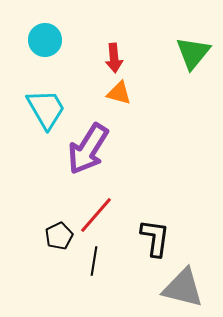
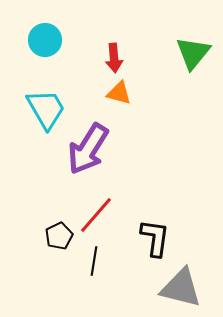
gray triangle: moved 2 px left
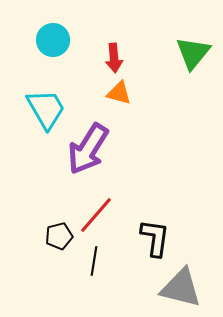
cyan circle: moved 8 px right
black pentagon: rotated 12 degrees clockwise
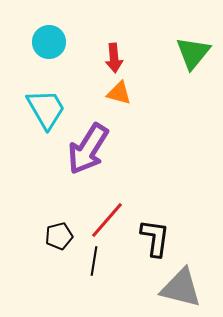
cyan circle: moved 4 px left, 2 px down
red line: moved 11 px right, 5 px down
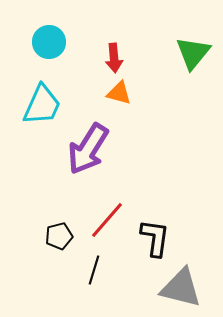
cyan trapezoid: moved 4 px left, 4 px up; rotated 54 degrees clockwise
black line: moved 9 px down; rotated 8 degrees clockwise
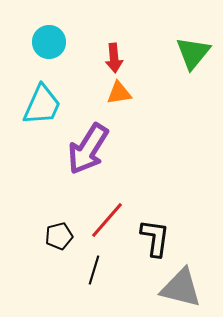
orange triangle: rotated 24 degrees counterclockwise
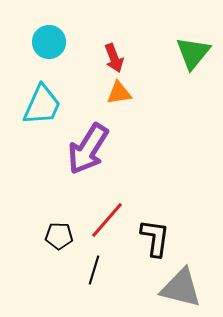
red arrow: rotated 16 degrees counterclockwise
black pentagon: rotated 16 degrees clockwise
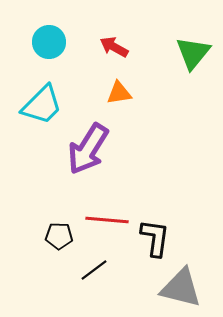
red arrow: moved 11 px up; rotated 140 degrees clockwise
cyan trapezoid: rotated 21 degrees clockwise
red line: rotated 54 degrees clockwise
black line: rotated 36 degrees clockwise
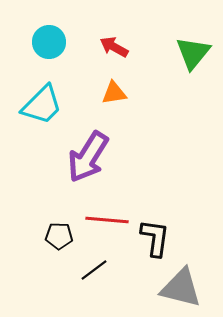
orange triangle: moved 5 px left
purple arrow: moved 8 px down
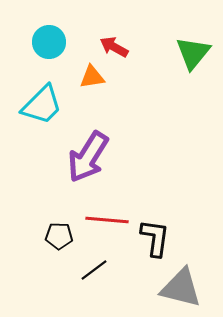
orange triangle: moved 22 px left, 16 px up
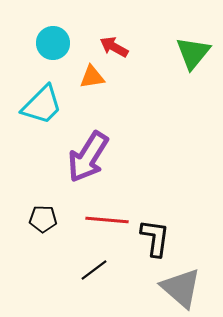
cyan circle: moved 4 px right, 1 px down
black pentagon: moved 16 px left, 17 px up
gray triangle: rotated 27 degrees clockwise
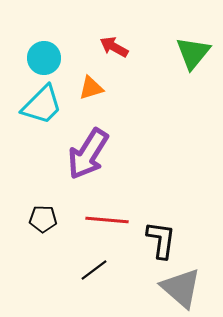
cyan circle: moved 9 px left, 15 px down
orange triangle: moved 1 px left, 11 px down; rotated 8 degrees counterclockwise
purple arrow: moved 3 px up
black L-shape: moved 6 px right, 2 px down
